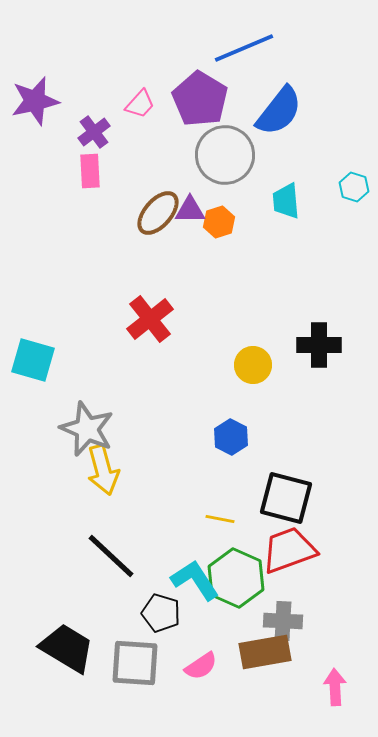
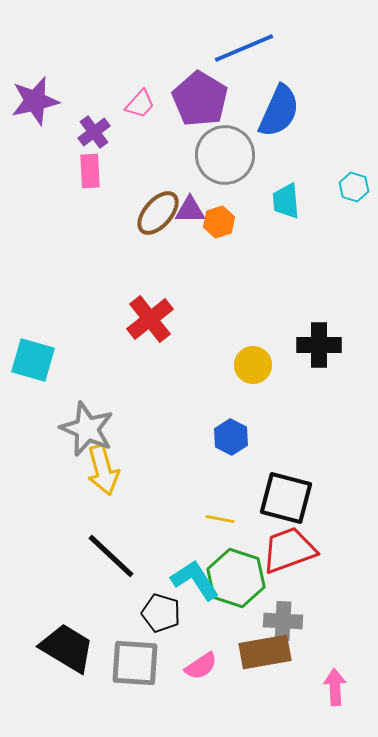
blue semicircle: rotated 14 degrees counterclockwise
green hexagon: rotated 6 degrees counterclockwise
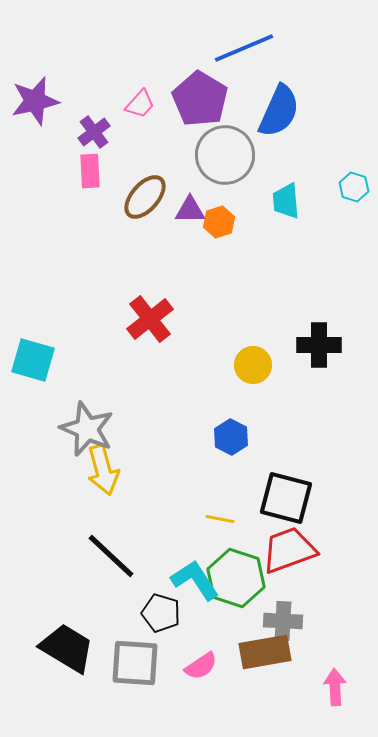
brown ellipse: moved 13 px left, 16 px up
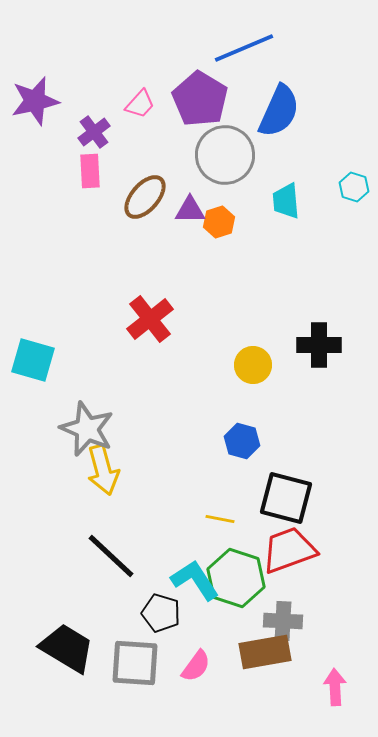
blue hexagon: moved 11 px right, 4 px down; rotated 12 degrees counterclockwise
pink semicircle: moved 5 px left; rotated 20 degrees counterclockwise
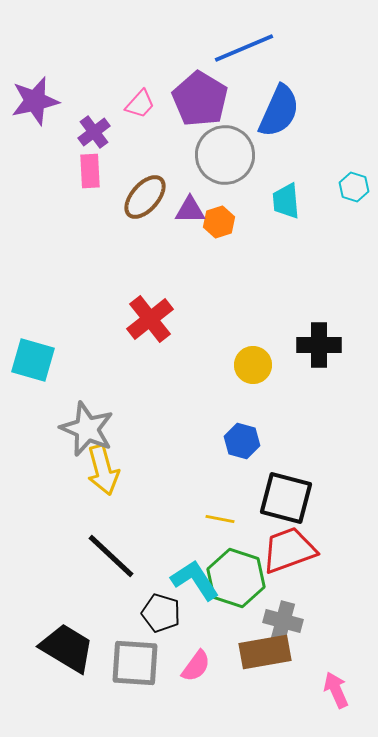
gray cross: rotated 12 degrees clockwise
pink arrow: moved 1 px right, 3 px down; rotated 21 degrees counterclockwise
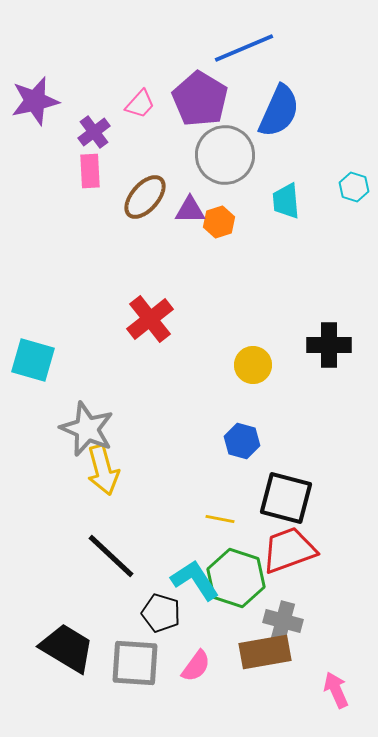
black cross: moved 10 px right
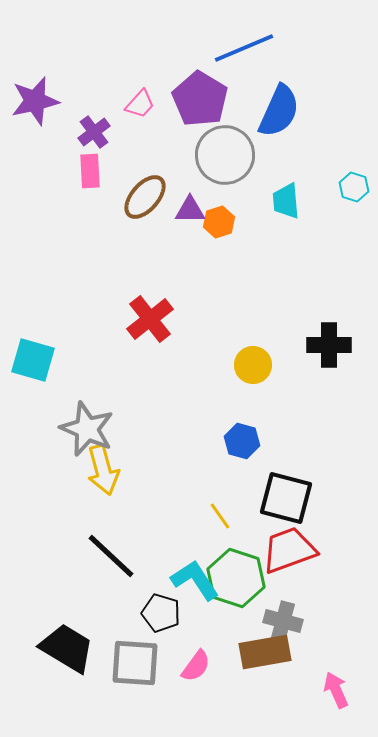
yellow line: moved 3 px up; rotated 44 degrees clockwise
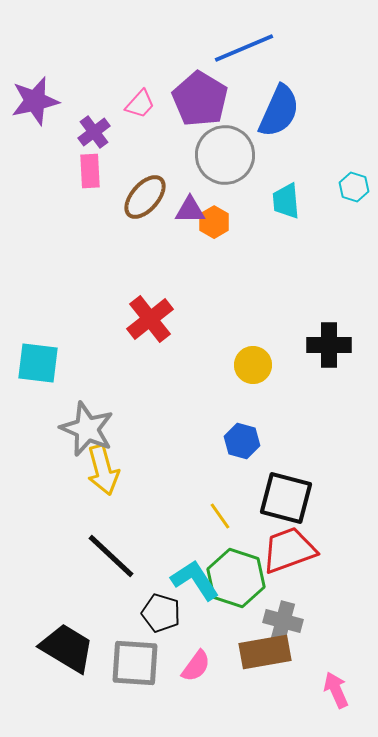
orange hexagon: moved 5 px left; rotated 12 degrees counterclockwise
cyan square: moved 5 px right, 3 px down; rotated 9 degrees counterclockwise
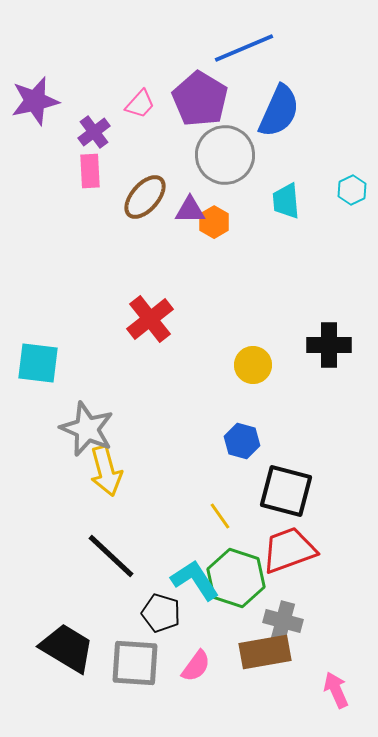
cyan hexagon: moved 2 px left, 3 px down; rotated 16 degrees clockwise
yellow arrow: moved 3 px right, 1 px down
black square: moved 7 px up
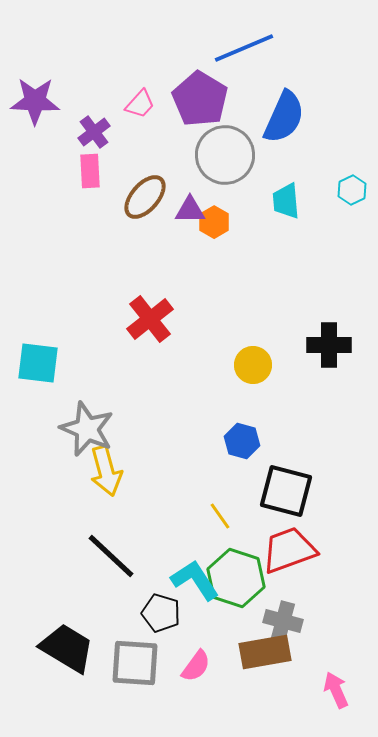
purple star: rotated 15 degrees clockwise
blue semicircle: moved 5 px right, 6 px down
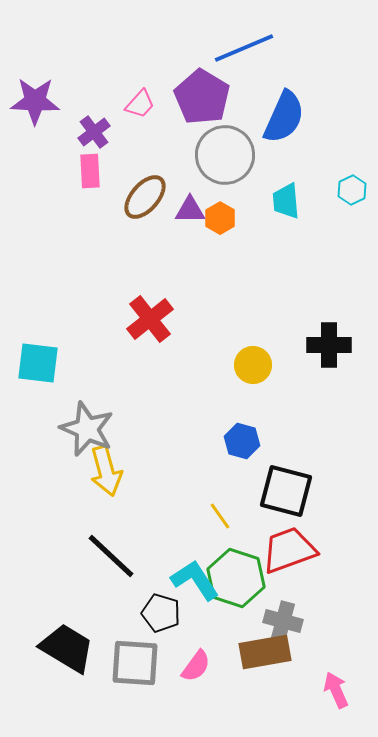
purple pentagon: moved 2 px right, 2 px up
orange hexagon: moved 6 px right, 4 px up
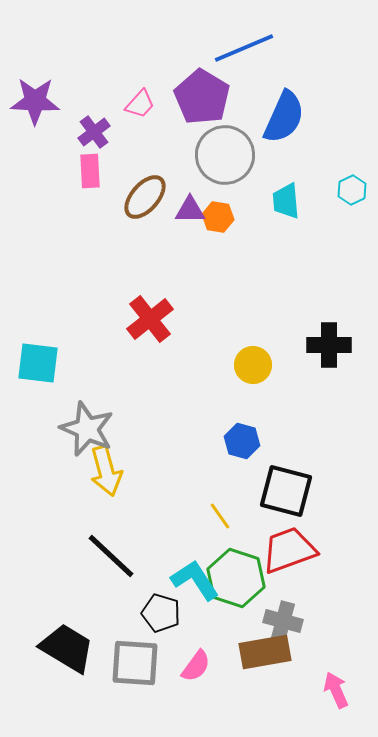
orange hexagon: moved 2 px left, 1 px up; rotated 20 degrees counterclockwise
